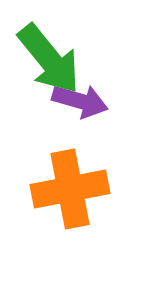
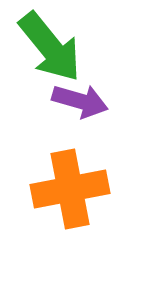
green arrow: moved 1 px right, 12 px up
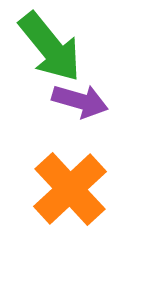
orange cross: rotated 32 degrees counterclockwise
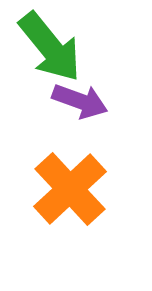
purple arrow: rotated 4 degrees clockwise
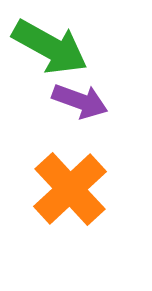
green arrow: rotated 22 degrees counterclockwise
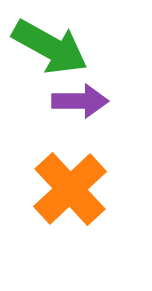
purple arrow: rotated 20 degrees counterclockwise
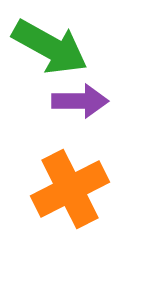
orange cross: rotated 16 degrees clockwise
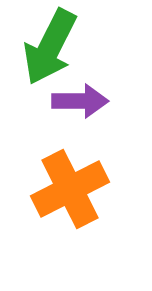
green arrow: rotated 88 degrees clockwise
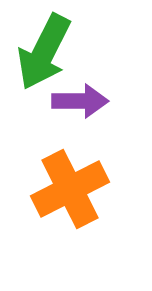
green arrow: moved 6 px left, 5 px down
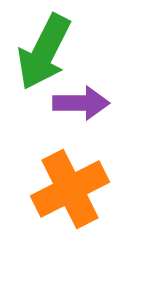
purple arrow: moved 1 px right, 2 px down
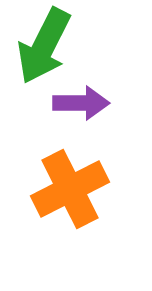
green arrow: moved 6 px up
